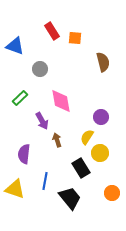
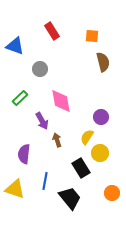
orange square: moved 17 px right, 2 px up
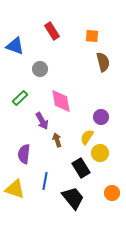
black trapezoid: moved 3 px right
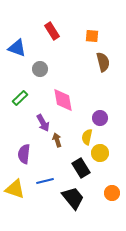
blue triangle: moved 2 px right, 2 px down
pink diamond: moved 2 px right, 1 px up
purple circle: moved 1 px left, 1 px down
purple arrow: moved 1 px right, 2 px down
yellow semicircle: rotated 21 degrees counterclockwise
blue line: rotated 66 degrees clockwise
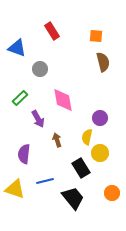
orange square: moved 4 px right
purple arrow: moved 5 px left, 4 px up
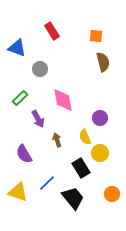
yellow semicircle: moved 2 px left; rotated 35 degrees counterclockwise
purple semicircle: rotated 36 degrees counterclockwise
blue line: moved 2 px right, 2 px down; rotated 30 degrees counterclockwise
yellow triangle: moved 3 px right, 3 px down
orange circle: moved 1 px down
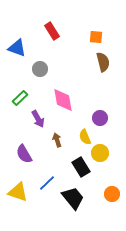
orange square: moved 1 px down
black rectangle: moved 1 px up
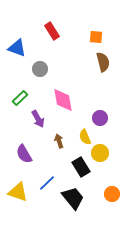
brown arrow: moved 2 px right, 1 px down
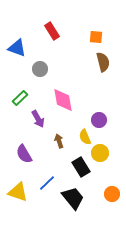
purple circle: moved 1 px left, 2 px down
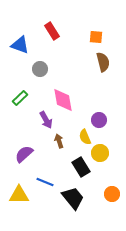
blue triangle: moved 3 px right, 3 px up
purple arrow: moved 8 px right, 1 px down
purple semicircle: rotated 78 degrees clockwise
blue line: moved 2 px left, 1 px up; rotated 66 degrees clockwise
yellow triangle: moved 1 px right, 3 px down; rotated 20 degrees counterclockwise
